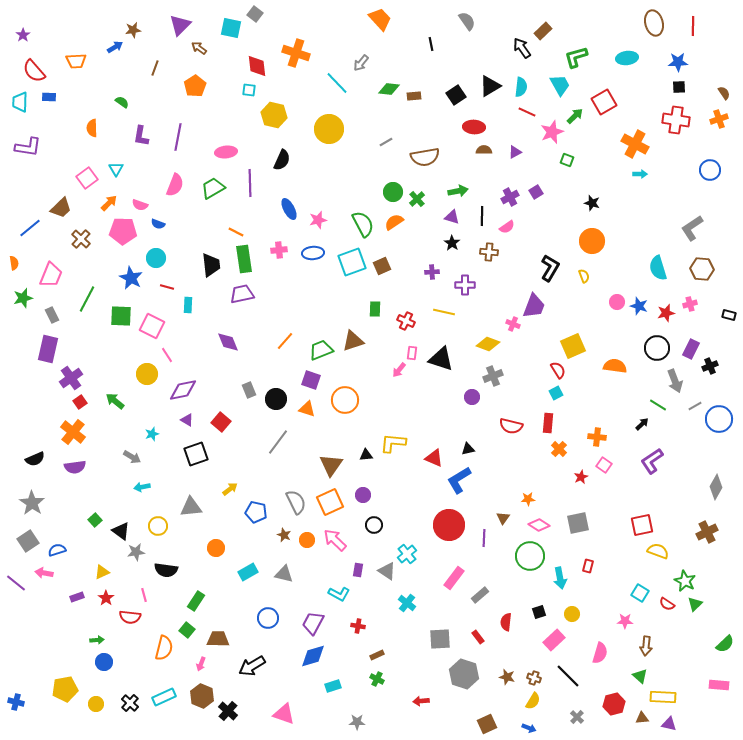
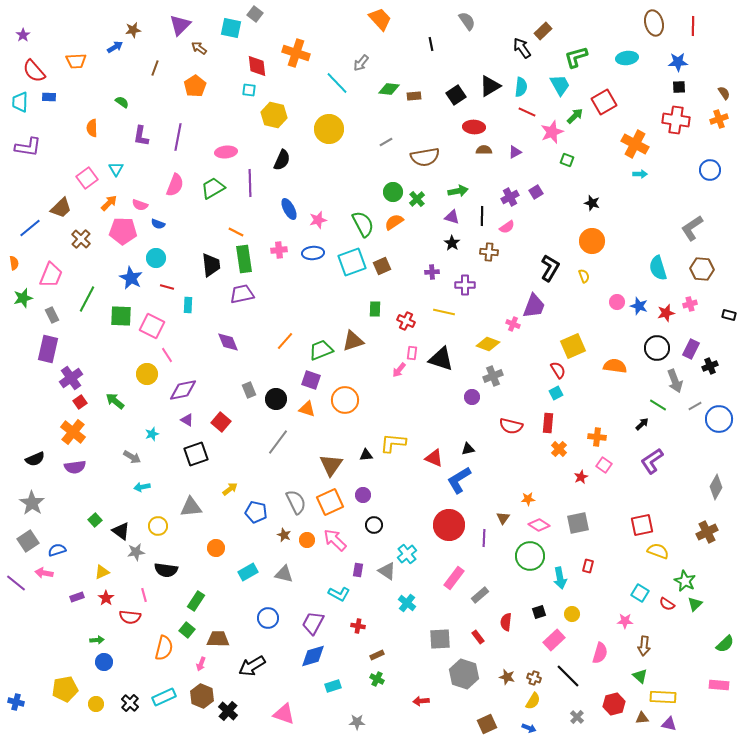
brown arrow at (646, 646): moved 2 px left
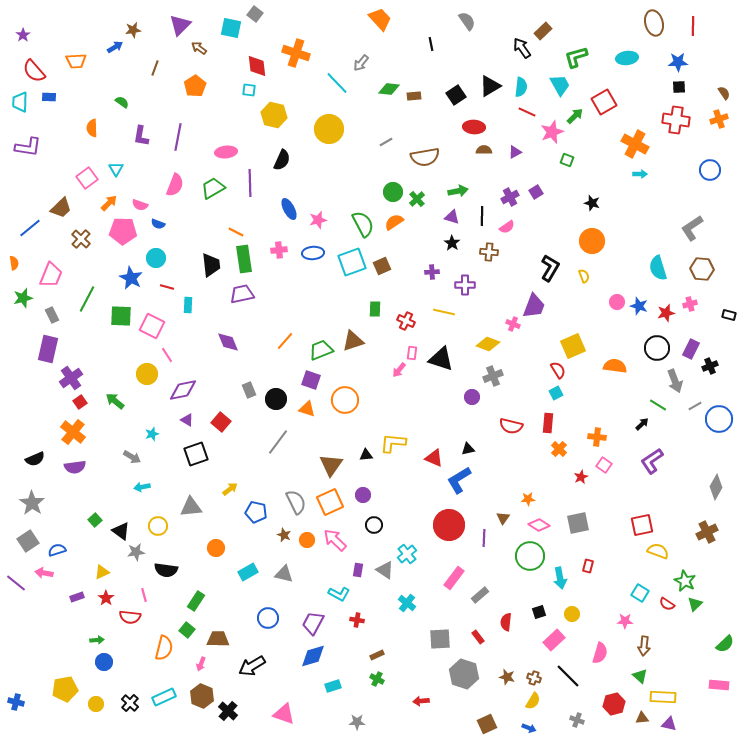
gray triangle at (387, 571): moved 2 px left, 1 px up
red cross at (358, 626): moved 1 px left, 6 px up
gray cross at (577, 717): moved 3 px down; rotated 24 degrees counterclockwise
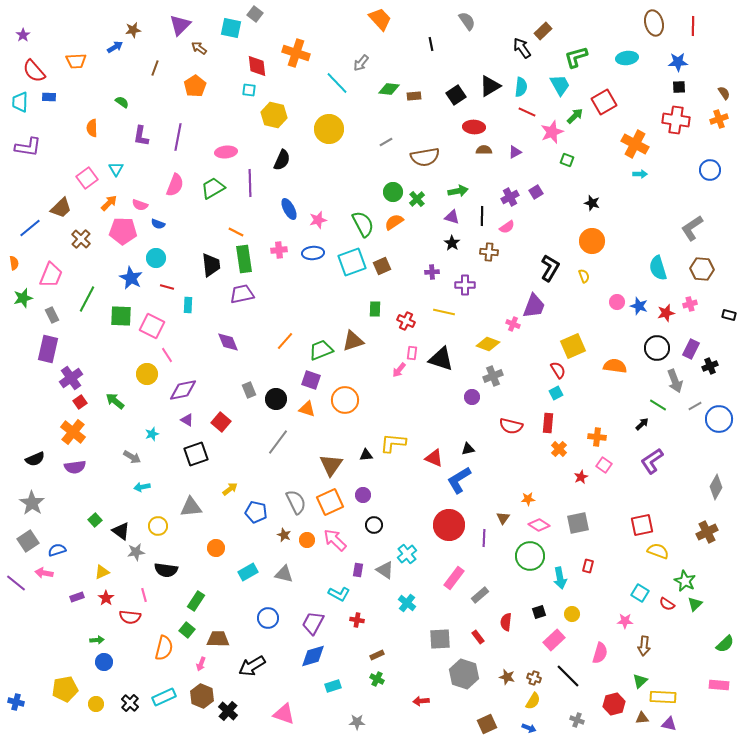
green triangle at (640, 676): moved 5 px down; rotated 35 degrees clockwise
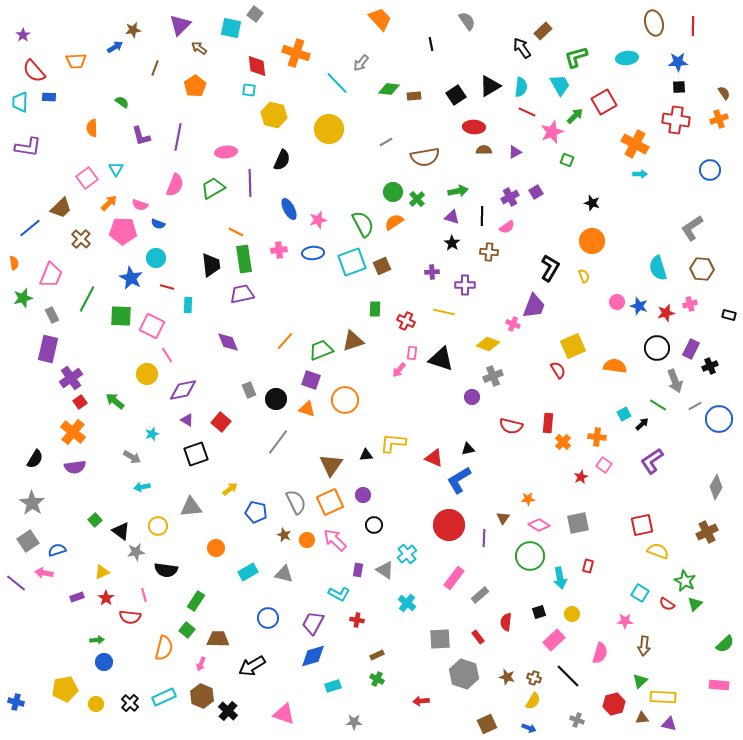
purple L-shape at (141, 136): rotated 25 degrees counterclockwise
cyan square at (556, 393): moved 68 px right, 21 px down
orange cross at (559, 449): moved 4 px right, 7 px up
black semicircle at (35, 459): rotated 36 degrees counterclockwise
gray star at (357, 722): moved 3 px left
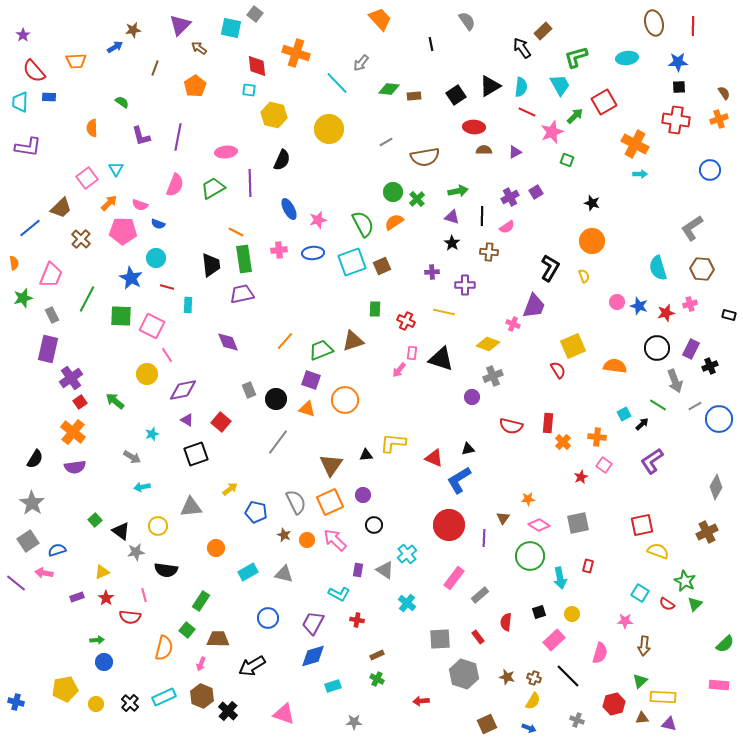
green rectangle at (196, 601): moved 5 px right
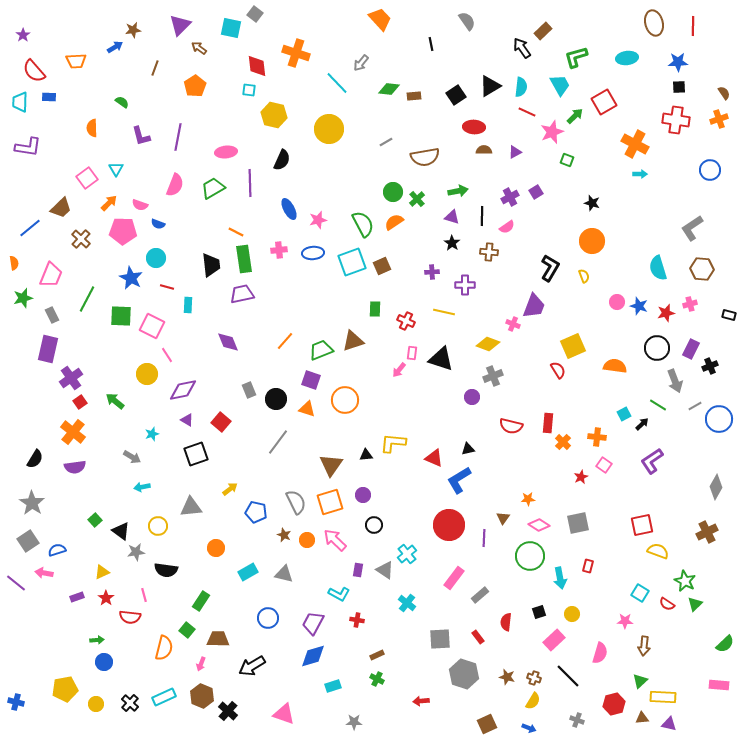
orange square at (330, 502): rotated 8 degrees clockwise
